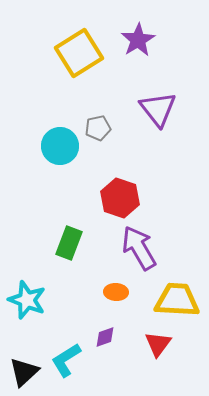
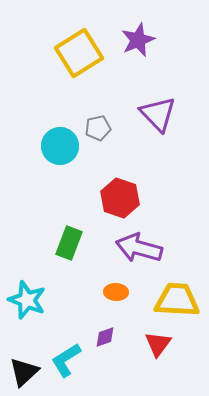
purple star: rotated 8 degrees clockwise
purple triangle: moved 5 px down; rotated 6 degrees counterclockwise
purple arrow: rotated 45 degrees counterclockwise
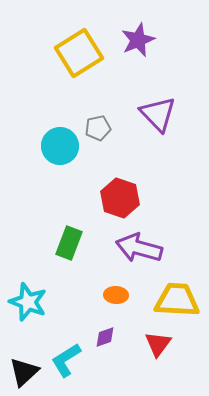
orange ellipse: moved 3 px down
cyan star: moved 1 px right, 2 px down
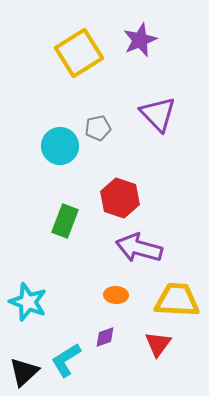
purple star: moved 2 px right
green rectangle: moved 4 px left, 22 px up
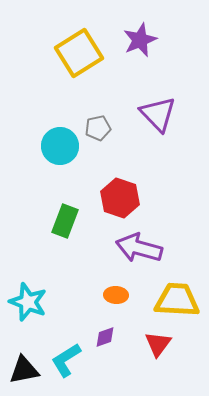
black triangle: moved 2 px up; rotated 32 degrees clockwise
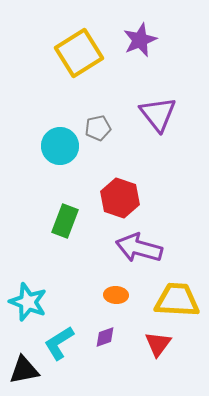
purple triangle: rotated 6 degrees clockwise
cyan L-shape: moved 7 px left, 17 px up
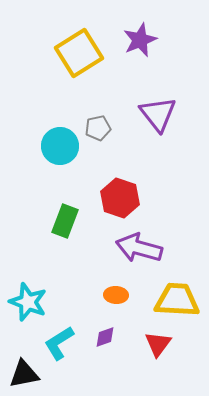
black triangle: moved 4 px down
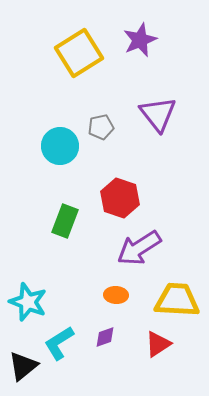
gray pentagon: moved 3 px right, 1 px up
purple arrow: rotated 48 degrees counterclockwise
red triangle: rotated 20 degrees clockwise
black triangle: moved 1 px left, 8 px up; rotated 28 degrees counterclockwise
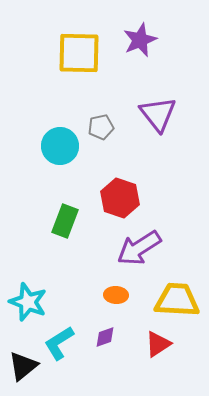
yellow square: rotated 33 degrees clockwise
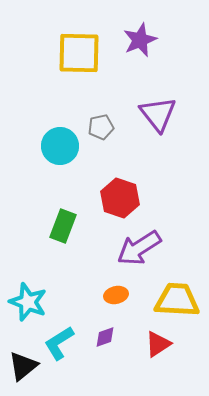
green rectangle: moved 2 px left, 5 px down
orange ellipse: rotated 15 degrees counterclockwise
